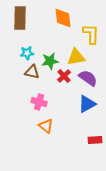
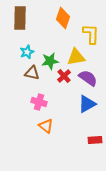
orange diamond: rotated 25 degrees clockwise
cyan star: moved 1 px up; rotated 16 degrees counterclockwise
brown triangle: moved 1 px down
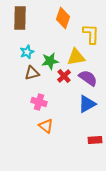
brown triangle: rotated 28 degrees counterclockwise
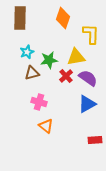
green star: moved 1 px left, 1 px up
red cross: moved 2 px right
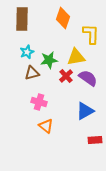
brown rectangle: moved 2 px right, 1 px down
blue triangle: moved 2 px left, 7 px down
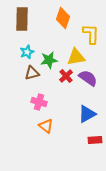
blue triangle: moved 2 px right, 3 px down
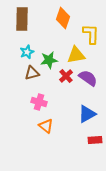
yellow triangle: moved 2 px up
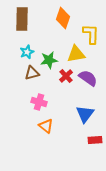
yellow triangle: moved 1 px up
blue triangle: moved 2 px left; rotated 24 degrees counterclockwise
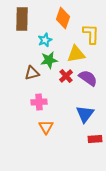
cyan star: moved 18 px right, 12 px up
pink cross: rotated 21 degrees counterclockwise
orange triangle: moved 1 px down; rotated 21 degrees clockwise
red rectangle: moved 1 px up
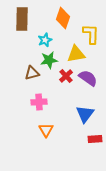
orange triangle: moved 3 px down
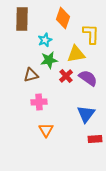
brown triangle: moved 1 px left, 2 px down
blue triangle: moved 1 px right
